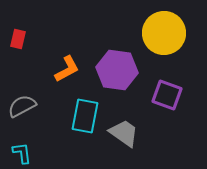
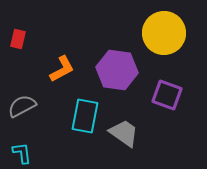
orange L-shape: moved 5 px left
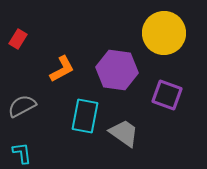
red rectangle: rotated 18 degrees clockwise
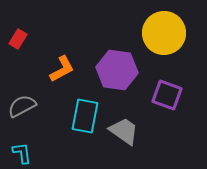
gray trapezoid: moved 2 px up
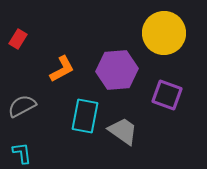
purple hexagon: rotated 12 degrees counterclockwise
gray trapezoid: moved 1 px left
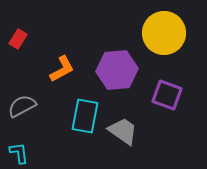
cyan L-shape: moved 3 px left
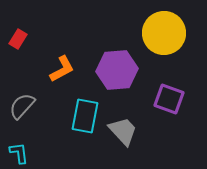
purple square: moved 2 px right, 4 px down
gray semicircle: rotated 20 degrees counterclockwise
gray trapezoid: rotated 12 degrees clockwise
